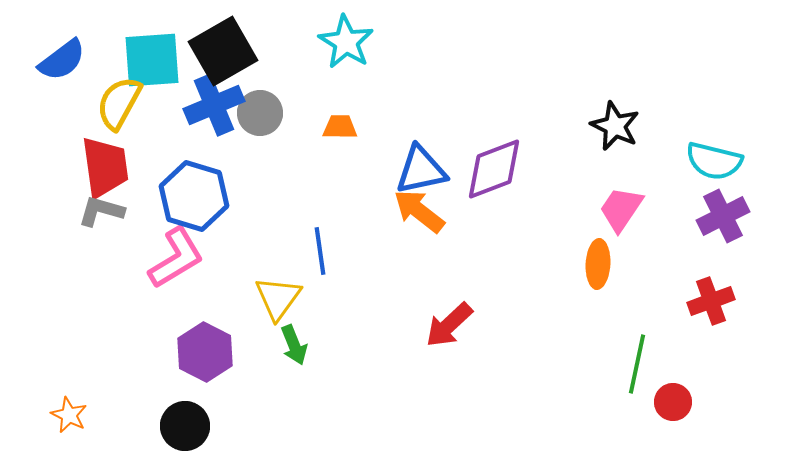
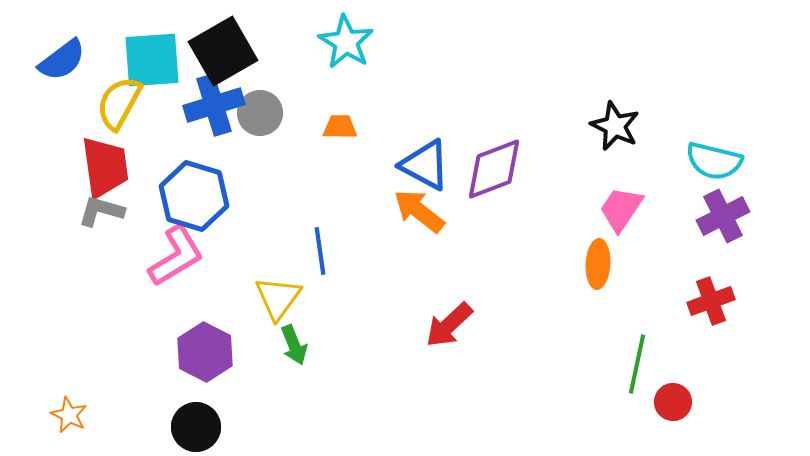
blue cross: rotated 6 degrees clockwise
blue triangle: moved 4 px right, 5 px up; rotated 40 degrees clockwise
pink L-shape: moved 2 px up
black circle: moved 11 px right, 1 px down
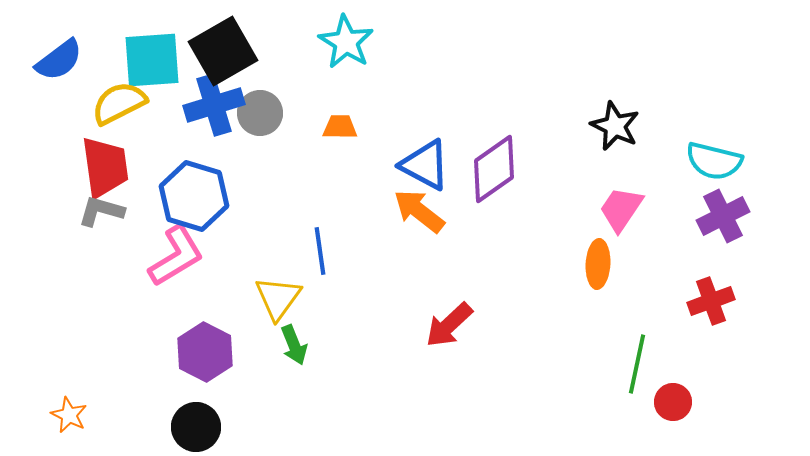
blue semicircle: moved 3 px left
yellow semicircle: rotated 34 degrees clockwise
purple diamond: rotated 14 degrees counterclockwise
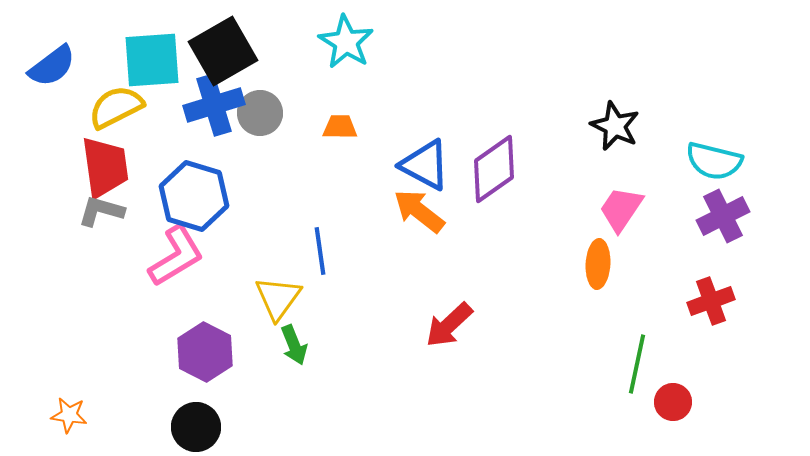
blue semicircle: moved 7 px left, 6 px down
yellow semicircle: moved 3 px left, 4 px down
orange star: rotated 18 degrees counterclockwise
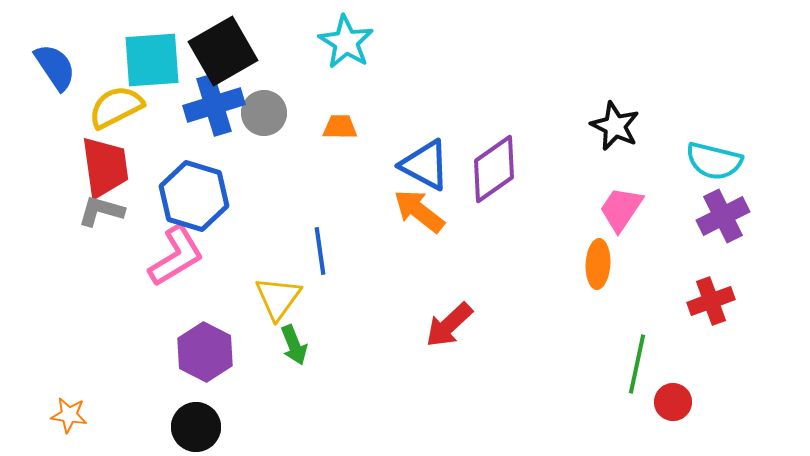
blue semicircle: moved 3 px right, 1 px down; rotated 87 degrees counterclockwise
gray circle: moved 4 px right
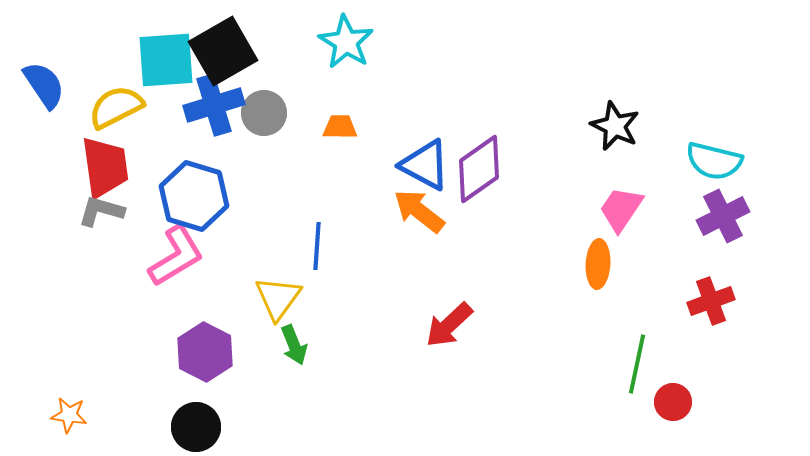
cyan square: moved 14 px right
blue semicircle: moved 11 px left, 18 px down
purple diamond: moved 15 px left
blue line: moved 3 px left, 5 px up; rotated 12 degrees clockwise
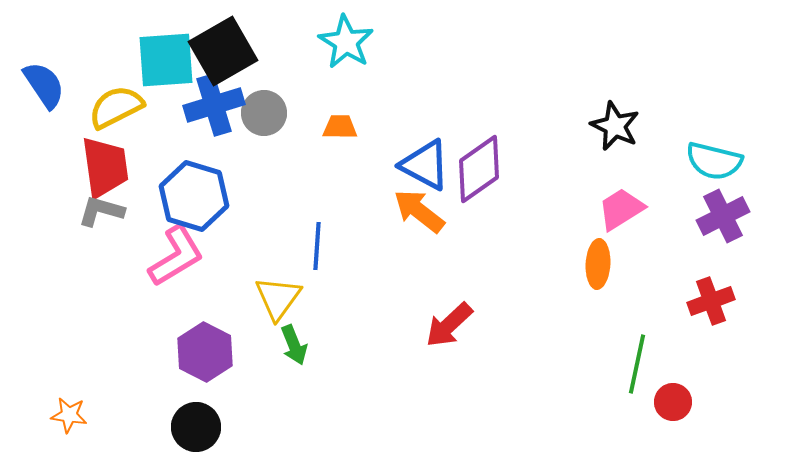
pink trapezoid: rotated 24 degrees clockwise
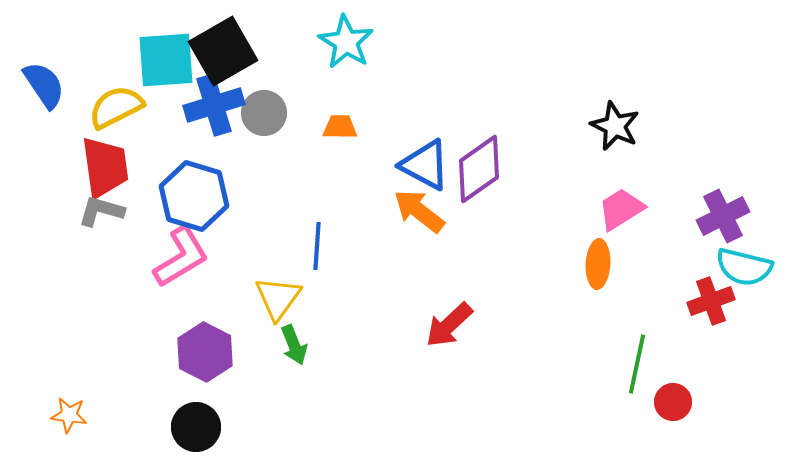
cyan semicircle: moved 30 px right, 106 px down
pink L-shape: moved 5 px right, 1 px down
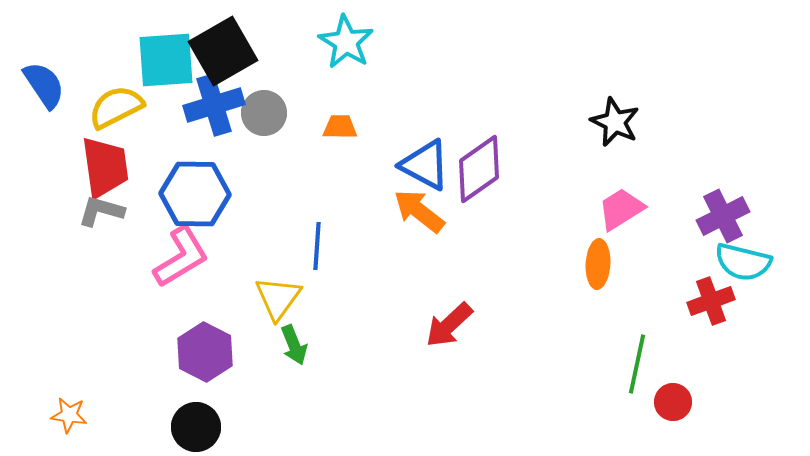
black star: moved 4 px up
blue hexagon: moved 1 px right, 2 px up; rotated 16 degrees counterclockwise
cyan semicircle: moved 1 px left, 5 px up
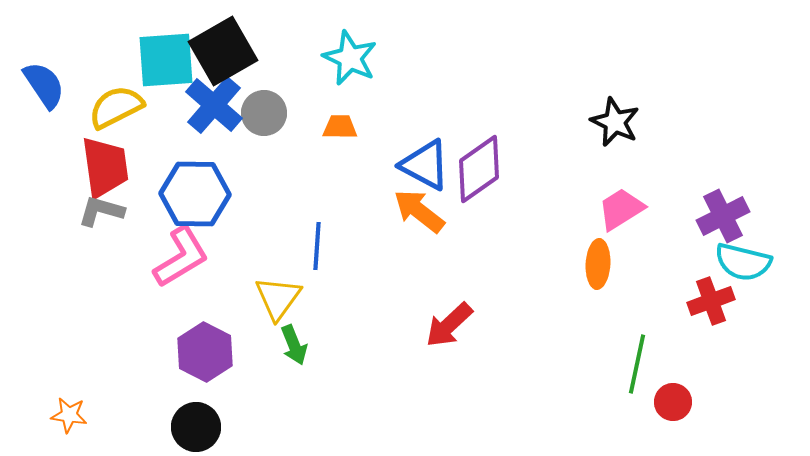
cyan star: moved 4 px right, 16 px down; rotated 6 degrees counterclockwise
blue cross: rotated 32 degrees counterclockwise
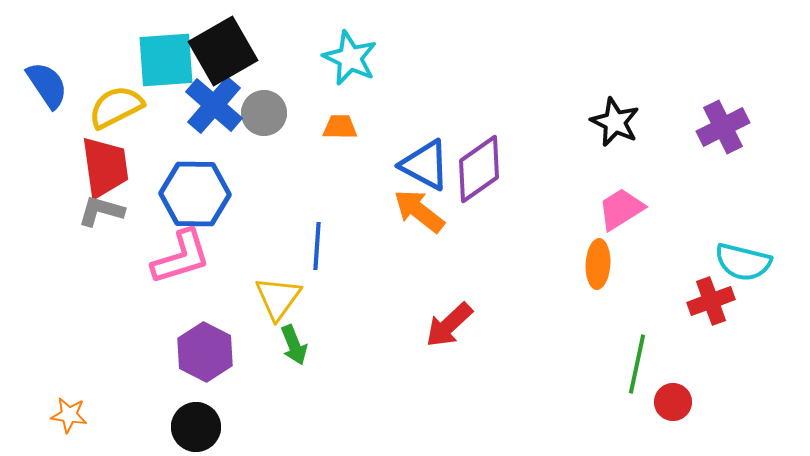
blue semicircle: moved 3 px right
purple cross: moved 89 px up
pink L-shape: rotated 14 degrees clockwise
